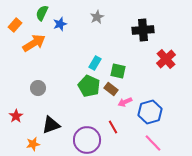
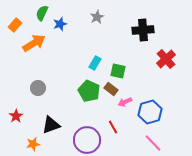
green pentagon: moved 5 px down
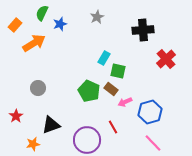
cyan rectangle: moved 9 px right, 5 px up
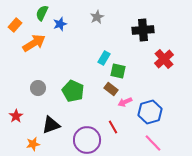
red cross: moved 2 px left
green pentagon: moved 16 px left
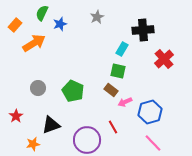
cyan rectangle: moved 18 px right, 9 px up
brown rectangle: moved 1 px down
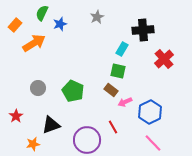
blue hexagon: rotated 10 degrees counterclockwise
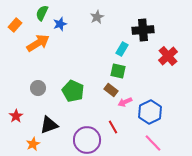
orange arrow: moved 4 px right
red cross: moved 4 px right, 3 px up
black triangle: moved 2 px left
orange star: rotated 16 degrees counterclockwise
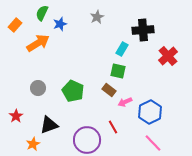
brown rectangle: moved 2 px left
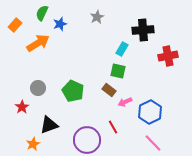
red cross: rotated 30 degrees clockwise
red star: moved 6 px right, 9 px up
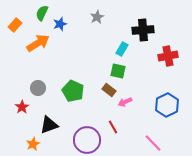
blue hexagon: moved 17 px right, 7 px up
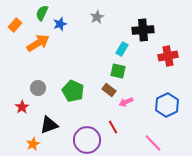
pink arrow: moved 1 px right
